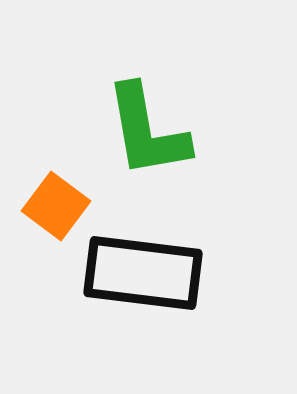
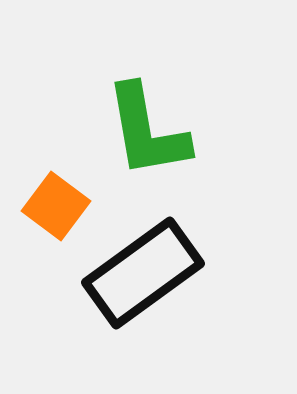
black rectangle: rotated 43 degrees counterclockwise
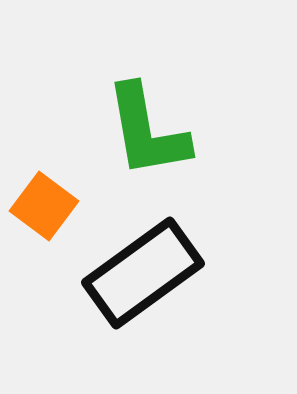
orange square: moved 12 px left
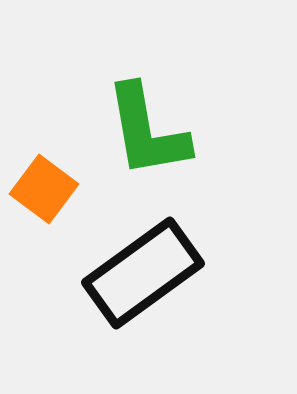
orange square: moved 17 px up
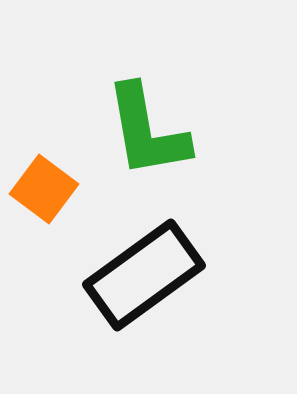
black rectangle: moved 1 px right, 2 px down
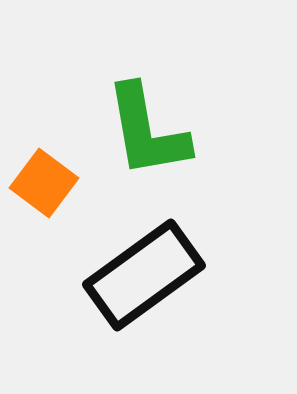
orange square: moved 6 px up
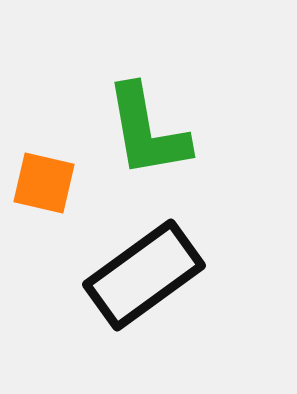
orange square: rotated 24 degrees counterclockwise
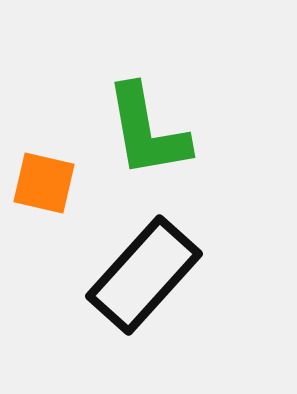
black rectangle: rotated 12 degrees counterclockwise
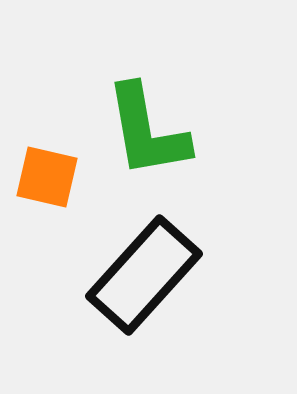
orange square: moved 3 px right, 6 px up
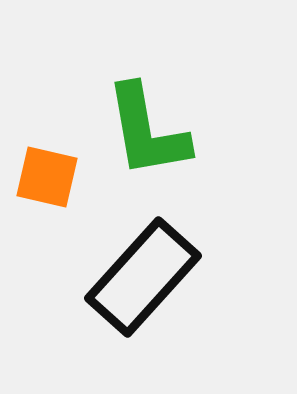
black rectangle: moved 1 px left, 2 px down
